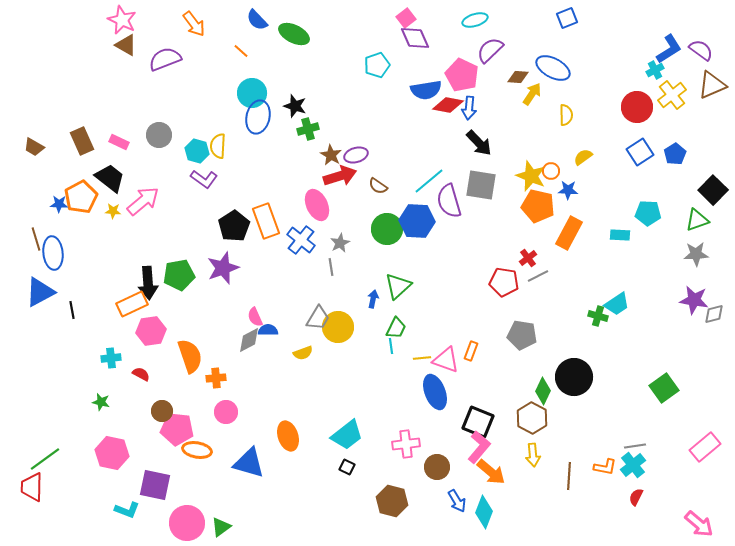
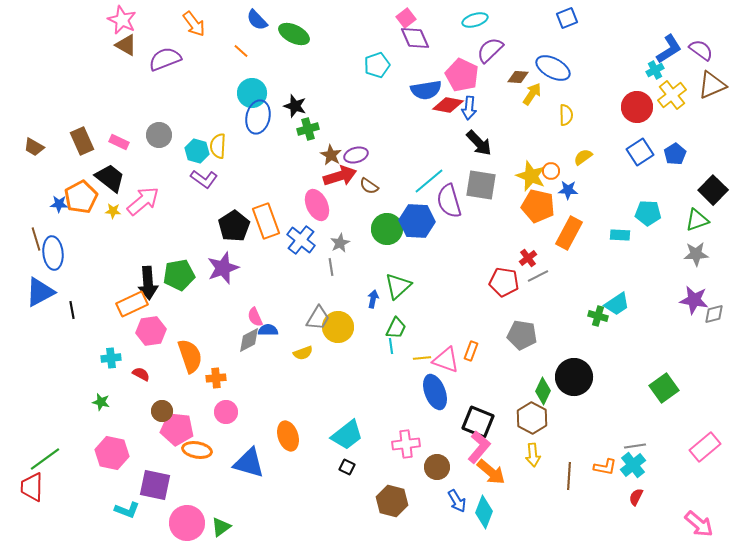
brown semicircle at (378, 186): moved 9 px left
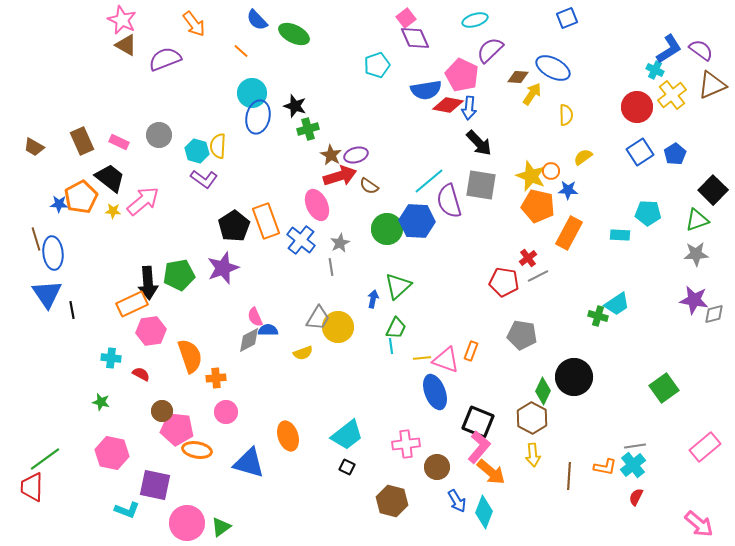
cyan cross at (655, 70): rotated 36 degrees counterclockwise
blue triangle at (40, 292): moved 7 px right, 2 px down; rotated 36 degrees counterclockwise
cyan cross at (111, 358): rotated 12 degrees clockwise
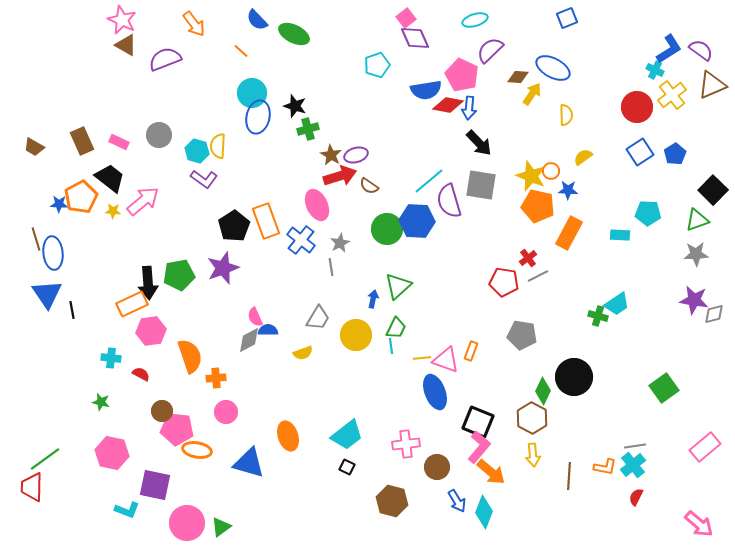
yellow circle at (338, 327): moved 18 px right, 8 px down
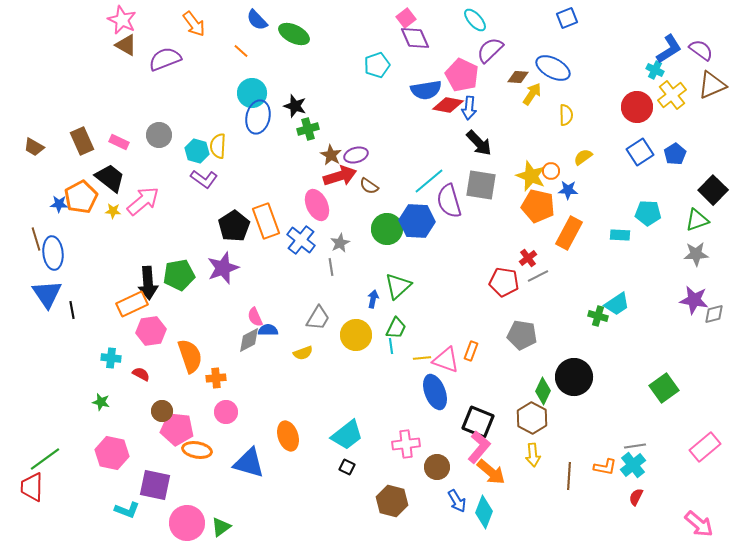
cyan ellipse at (475, 20): rotated 65 degrees clockwise
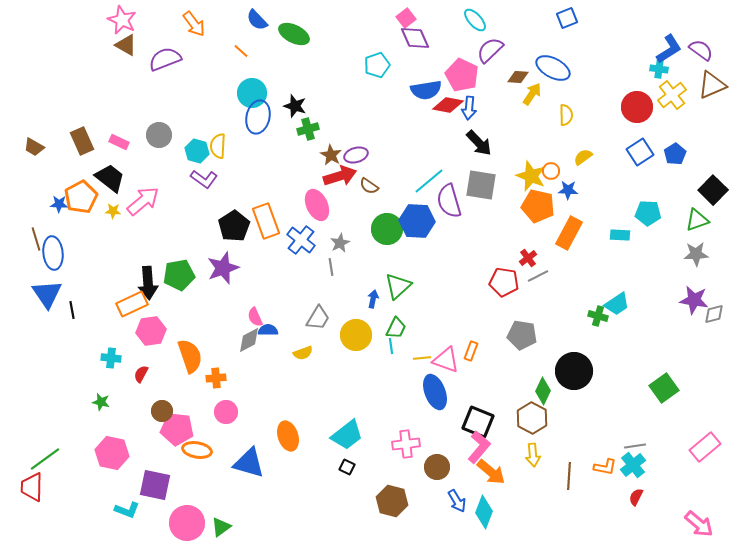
cyan cross at (655, 70): moved 4 px right, 1 px up; rotated 18 degrees counterclockwise
red semicircle at (141, 374): rotated 90 degrees counterclockwise
black circle at (574, 377): moved 6 px up
